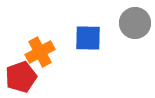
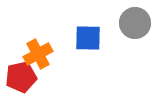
orange cross: moved 2 px left, 2 px down
red pentagon: rotated 8 degrees clockwise
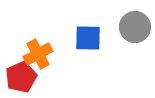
gray circle: moved 4 px down
red pentagon: rotated 12 degrees counterclockwise
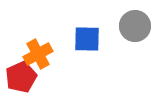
gray circle: moved 1 px up
blue square: moved 1 px left, 1 px down
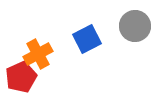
blue square: rotated 28 degrees counterclockwise
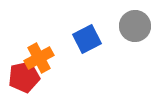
orange cross: moved 1 px right, 4 px down
red pentagon: moved 3 px right; rotated 12 degrees clockwise
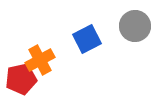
orange cross: moved 1 px right, 2 px down
red pentagon: moved 3 px left, 2 px down
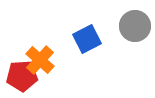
orange cross: rotated 20 degrees counterclockwise
red pentagon: moved 1 px right, 3 px up; rotated 8 degrees clockwise
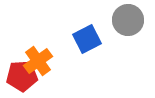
gray circle: moved 7 px left, 6 px up
orange cross: moved 2 px left, 1 px down; rotated 12 degrees clockwise
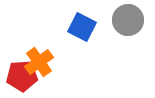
blue square: moved 5 px left, 12 px up; rotated 36 degrees counterclockwise
orange cross: moved 1 px right, 1 px down
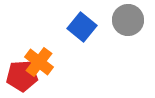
blue square: rotated 12 degrees clockwise
orange cross: rotated 16 degrees counterclockwise
